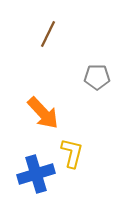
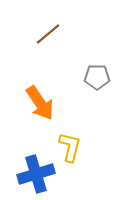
brown line: rotated 24 degrees clockwise
orange arrow: moved 3 px left, 10 px up; rotated 9 degrees clockwise
yellow L-shape: moved 2 px left, 6 px up
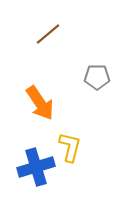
blue cross: moved 7 px up
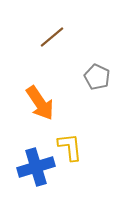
brown line: moved 4 px right, 3 px down
gray pentagon: rotated 25 degrees clockwise
yellow L-shape: rotated 20 degrees counterclockwise
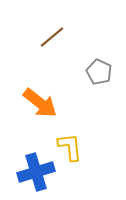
gray pentagon: moved 2 px right, 5 px up
orange arrow: rotated 18 degrees counterclockwise
blue cross: moved 5 px down
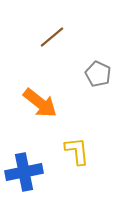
gray pentagon: moved 1 px left, 2 px down
yellow L-shape: moved 7 px right, 4 px down
blue cross: moved 12 px left; rotated 6 degrees clockwise
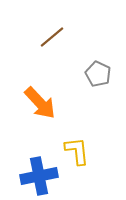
orange arrow: rotated 9 degrees clockwise
blue cross: moved 15 px right, 4 px down
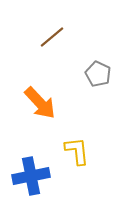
blue cross: moved 8 px left
